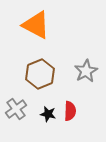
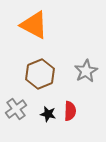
orange triangle: moved 2 px left
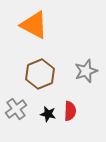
gray star: rotated 10 degrees clockwise
